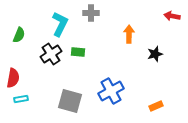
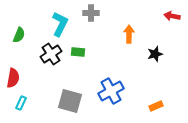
cyan rectangle: moved 4 px down; rotated 56 degrees counterclockwise
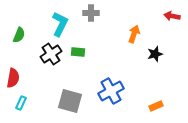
orange arrow: moved 5 px right; rotated 18 degrees clockwise
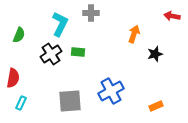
gray square: rotated 20 degrees counterclockwise
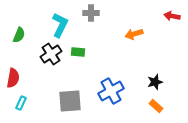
cyan L-shape: moved 1 px down
orange arrow: rotated 126 degrees counterclockwise
black star: moved 28 px down
orange rectangle: rotated 64 degrees clockwise
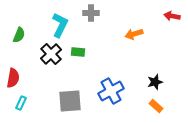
black cross: rotated 10 degrees counterclockwise
